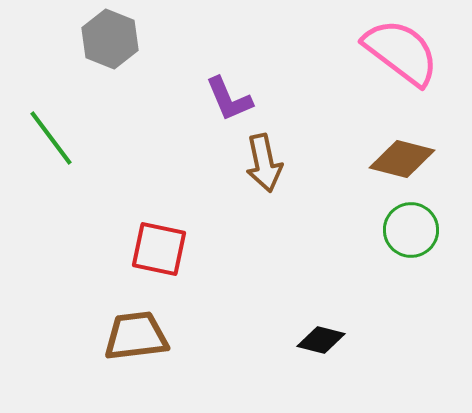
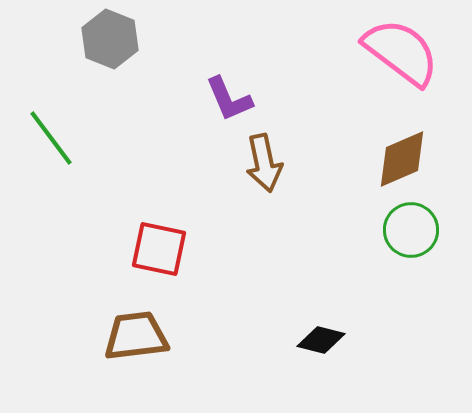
brown diamond: rotated 38 degrees counterclockwise
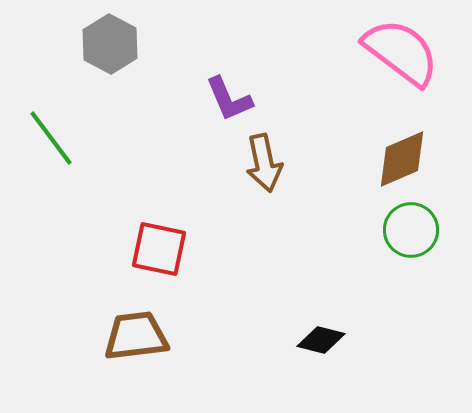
gray hexagon: moved 5 px down; rotated 6 degrees clockwise
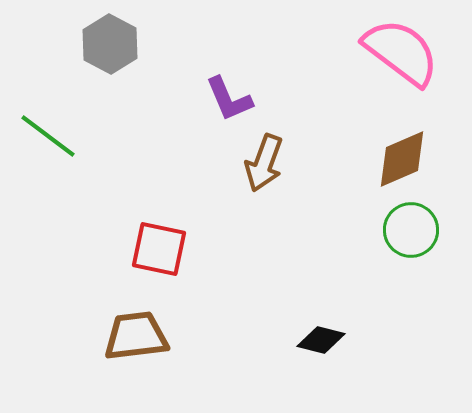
green line: moved 3 px left, 2 px up; rotated 16 degrees counterclockwise
brown arrow: rotated 32 degrees clockwise
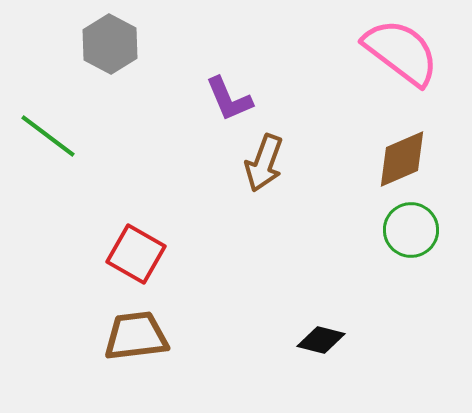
red square: moved 23 px left, 5 px down; rotated 18 degrees clockwise
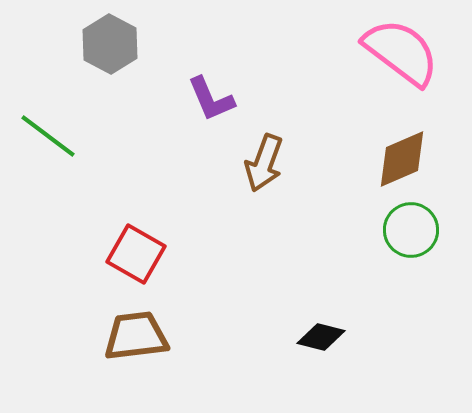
purple L-shape: moved 18 px left
black diamond: moved 3 px up
